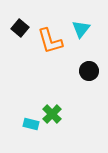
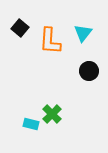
cyan triangle: moved 2 px right, 4 px down
orange L-shape: rotated 20 degrees clockwise
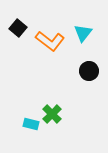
black square: moved 2 px left
orange L-shape: rotated 56 degrees counterclockwise
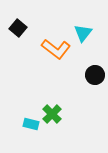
orange L-shape: moved 6 px right, 8 px down
black circle: moved 6 px right, 4 px down
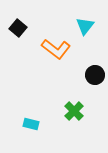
cyan triangle: moved 2 px right, 7 px up
green cross: moved 22 px right, 3 px up
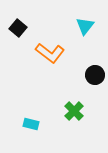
orange L-shape: moved 6 px left, 4 px down
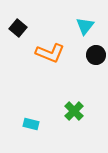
orange L-shape: rotated 16 degrees counterclockwise
black circle: moved 1 px right, 20 px up
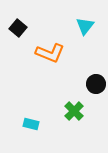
black circle: moved 29 px down
